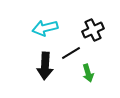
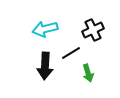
cyan arrow: moved 1 px down
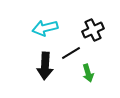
cyan arrow: moved 1 px up
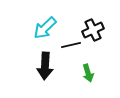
cyan arrow: rotated 30 degrees counterclockwise
black line: moved 8 px up; rotated 18 degrees clockwise
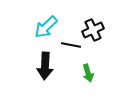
cyan arrow: moved 1 px right, 1 px up
black line: rotated 24 degrees clockwise
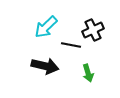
black arrow: rotated 80 degrees counterclockwise
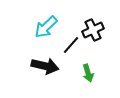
black line: rotated 60 degrees counterclockwise
